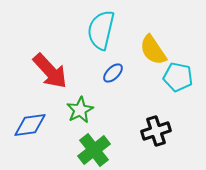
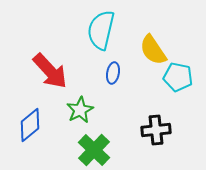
blue ellipse: rotated 35 degrees counterclockwise
blue diamond: rotated 32 degrees counterclockwise
black cross: moved 1 px up; rotated 12 degrees clockwise
green cross: rotated 8 degrees counterclockwise
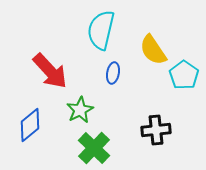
cyan pentagon: moved 6 px right, 2 px up; rotated 24 degrees clockwise
green cross: moved 2 px up
